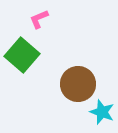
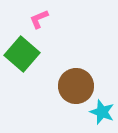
green square: moved 1 px up
brown circle: moved 2 px left, 2 px down
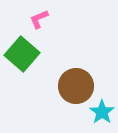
cyan star: rotated 15 degrees clockwise
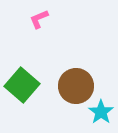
green square: moved 31 px down
cyan star: moved 1 px left
